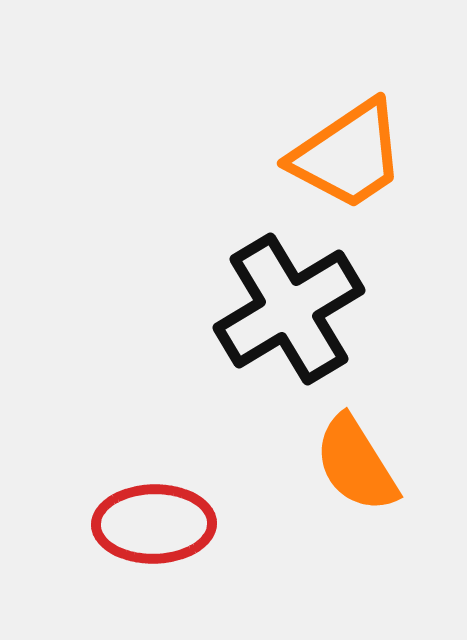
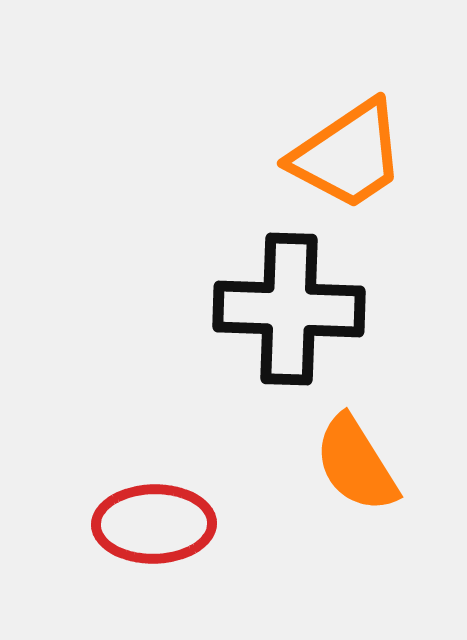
black cross: rotated 33 degrees clockwise
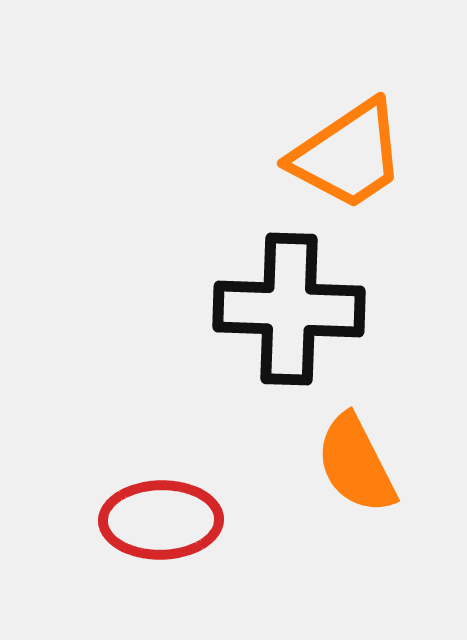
orange semicircle: rotated 5 degrees clockwise
red ellipse: moved 7 px right, 4 px up
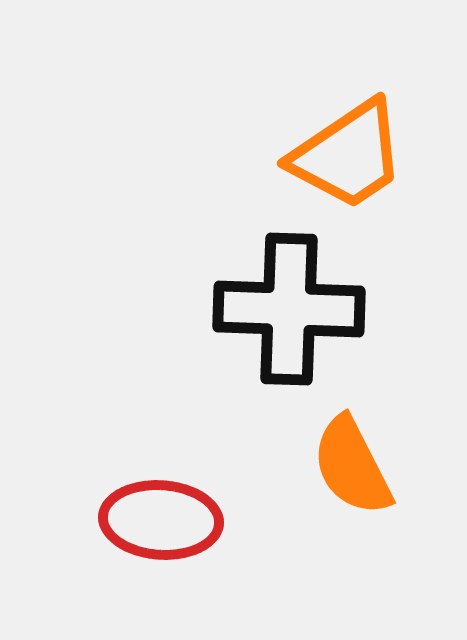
orange semicircle: moved 4 px left, 2 px down
red ellipse: rotated 5 degrees clockwise
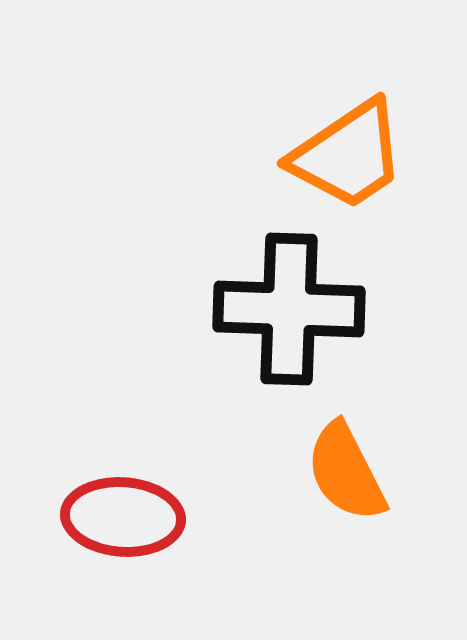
orange semicircle: moved 6 px left, 6 px down
red ellipse: moved 38 px left, 3 px up
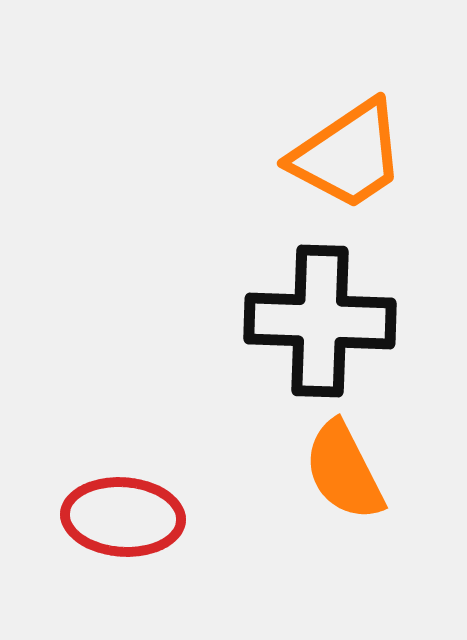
black cross: moved 31 px right, 12 px down
orange semicircle: moved 2 px left, 1 px up
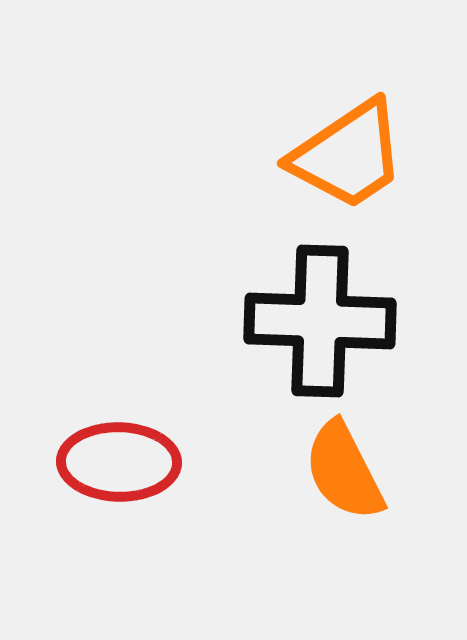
red ellipse: moved 4 px left, 55 px up; rotated 3 degrees counterclockwise
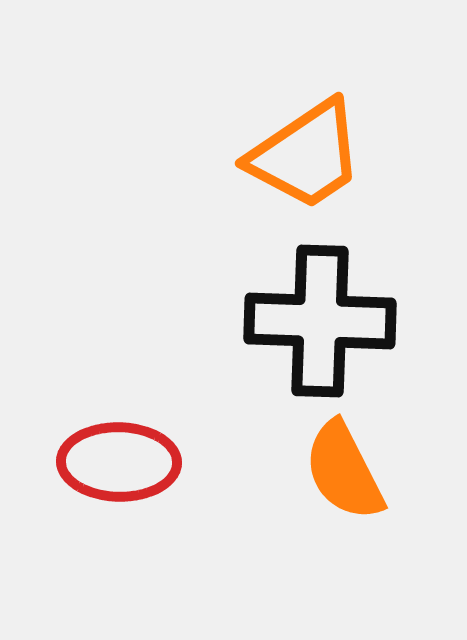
orange trapezoid: moved 42 px left
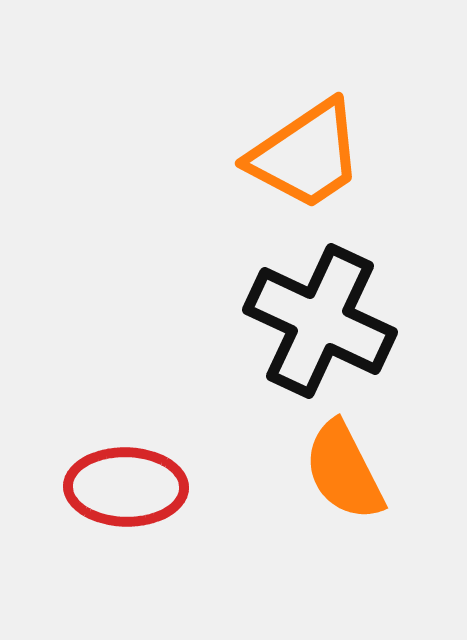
black cross: rotated 23 degrees clockwise
red ellipse: moved 7 px right, 25 px down
